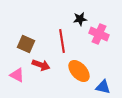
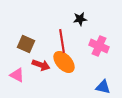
pink cross: moved 12 px down
orange ellipse: moved 15 px left, 9 px up
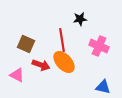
red line: moved 1 px up
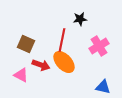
red line: rotated 20 degrees clockwise
pink cross: rotated 36 degrees clockwise
pink triangle: moved 4 px right
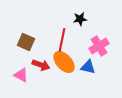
brown square: moved 2 px up
blue triangle: moved 15 px left, 20 px up
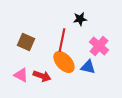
pink cross: rotated 18 degrees counterclockwise
red arrow: moved 1 px right, 11 px down
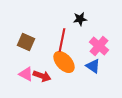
blue triangle: moved 5 px right, 1 px up; rotated 21 degrees clockwise
pink triangle: moved 5 px right, 1 px up
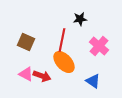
blue triangle: moved 15 px down
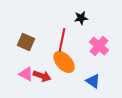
black star: moved 1 px right, 1 px up
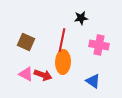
pink cross: moved 1 px up; rotated 30 degrees counterclockwise
orange ellipse: moved 1 px left; rotated 45 degrees clockwise
red arrow: moved 1 px right, 1 px up
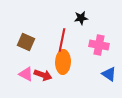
blue triangle: moved 16 px right, 7 px up
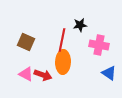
black star: moved 1 px left, 7 px down
blue triangle: moved 1 px up
